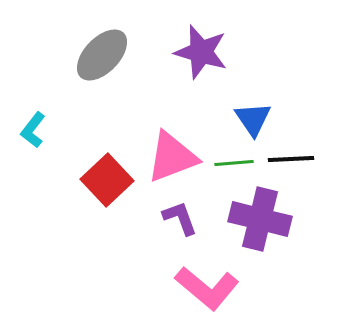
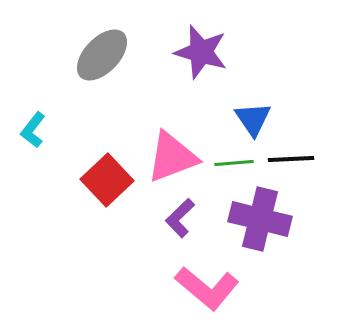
purple L-shape: rotated 114 degrees counterclockwise
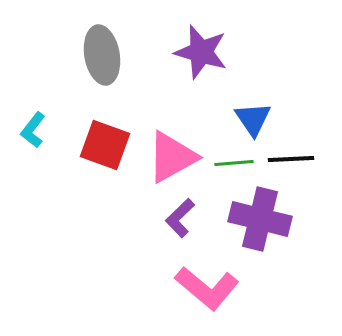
gray ellipse: rotated 54 degrees counterclockwise
pink triangle: rotated 8 degrees counterclockwise
red square: moved 2 px left, 35 px up; rotated 27 degrees counterclockwise
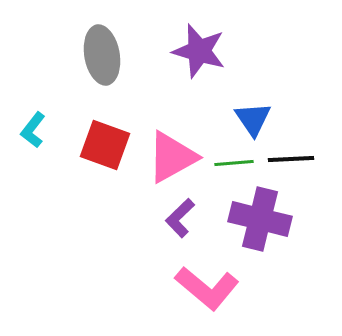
purple star: moved 2 px left, 1 px up
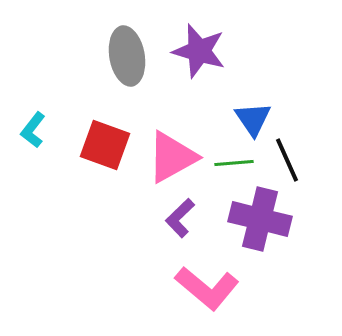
gray ellipse: moved 25 px right, 1 px down
black line: moved 4 px left, 1 px down; rotated 69 degrees clockwise
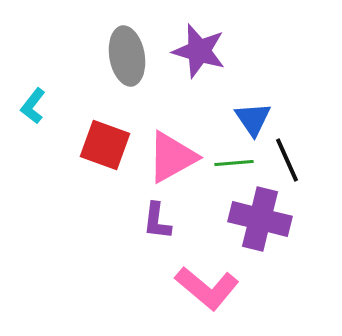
cyan L-shape: moved 24 px up
purple L-shape: moved 23 px left, 3 px down; rotated 39 degrees counterclockwise
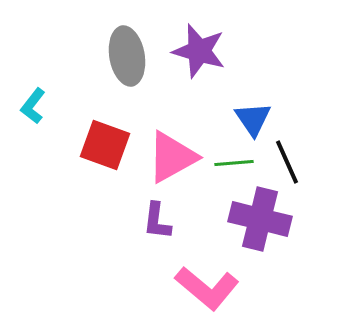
black line: moved 2 px down
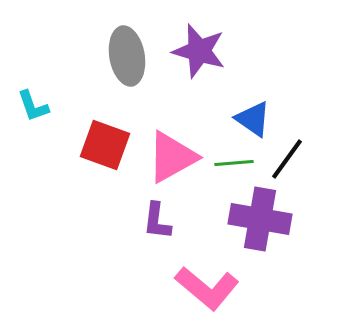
cyan L-shape: rotated 57 degrees counterclockwise
blue triangle: rotated 21 degrees counterclockwise
black line: moved 3 px up; rotated 60 degrees clockwise
purple cross: rotated 4 degrees counterclockwise
